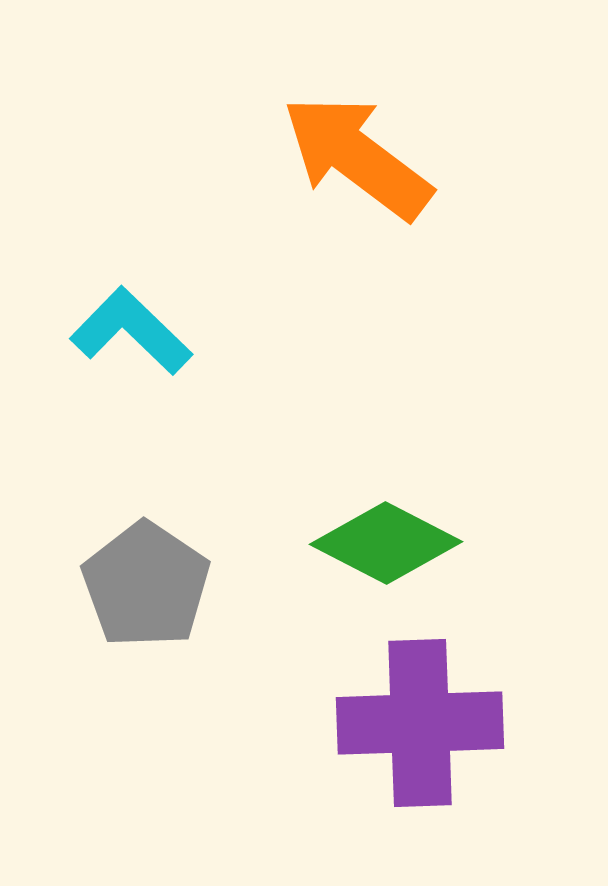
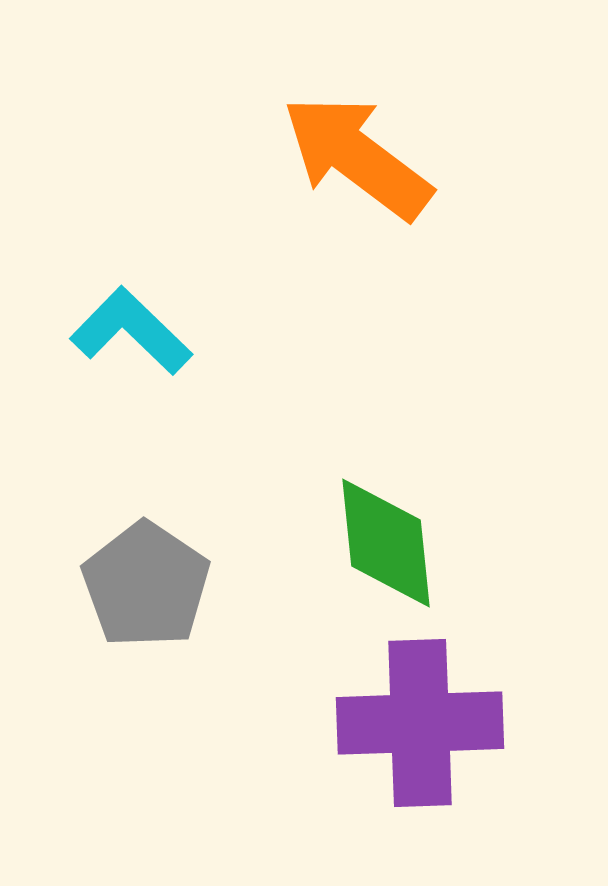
green diamond: rotated 57 degrees clockwise
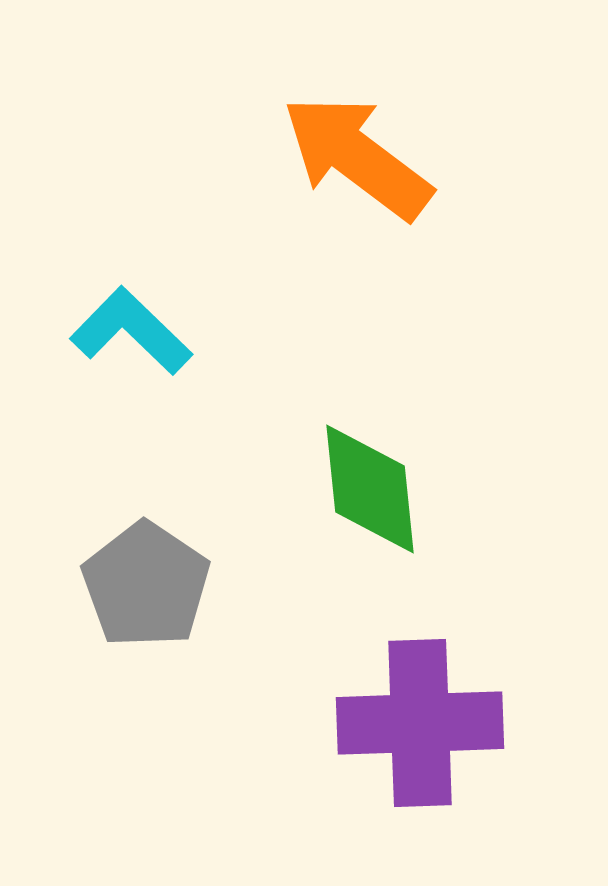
green diamond: moved 16 px left, 54 px up
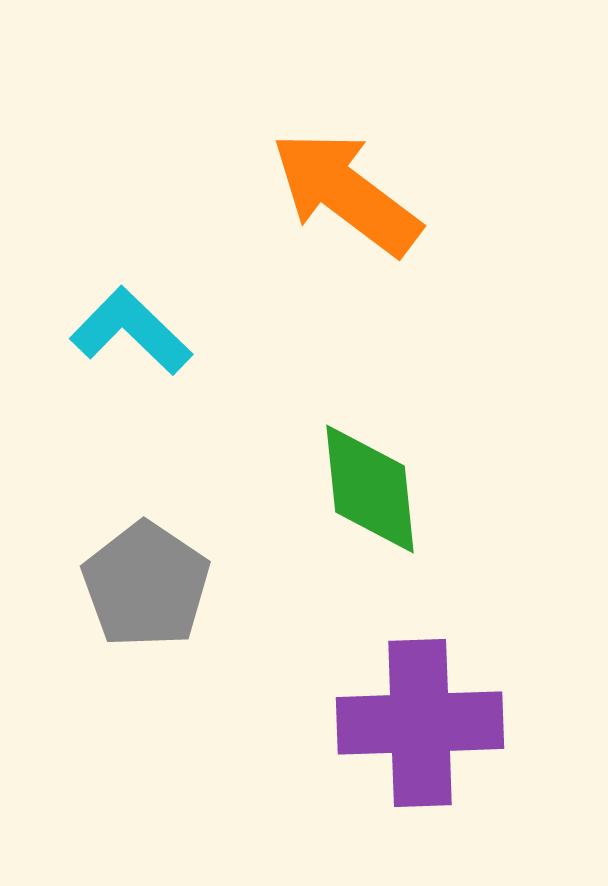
orange arrow: moved 11 px left, 36 px down
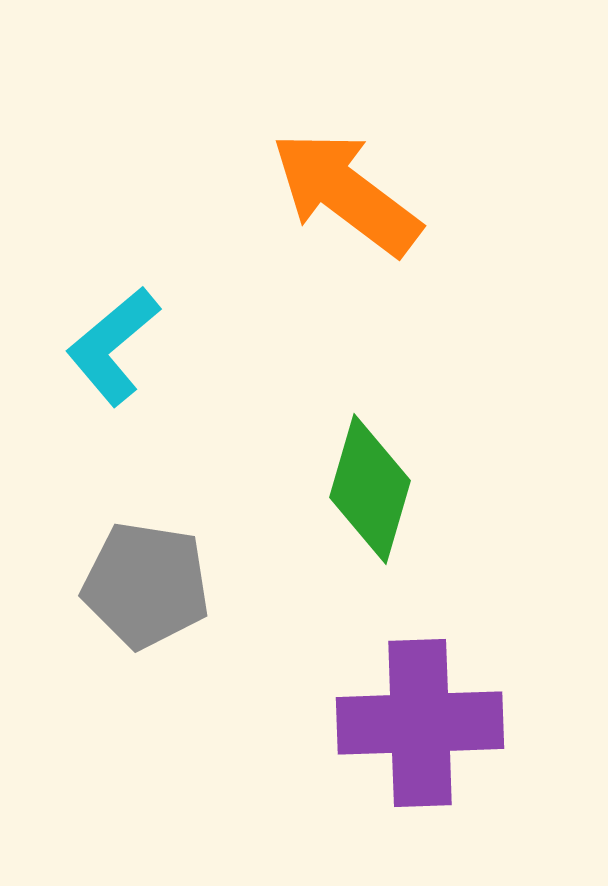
cyan L-shape: moved 18 px left, 15 px down; rotated 84 degrees counterclockwise
green diamond: rotated 22 degrees clockwise
gray pentagon: rotated 25 degrees counterclockwise
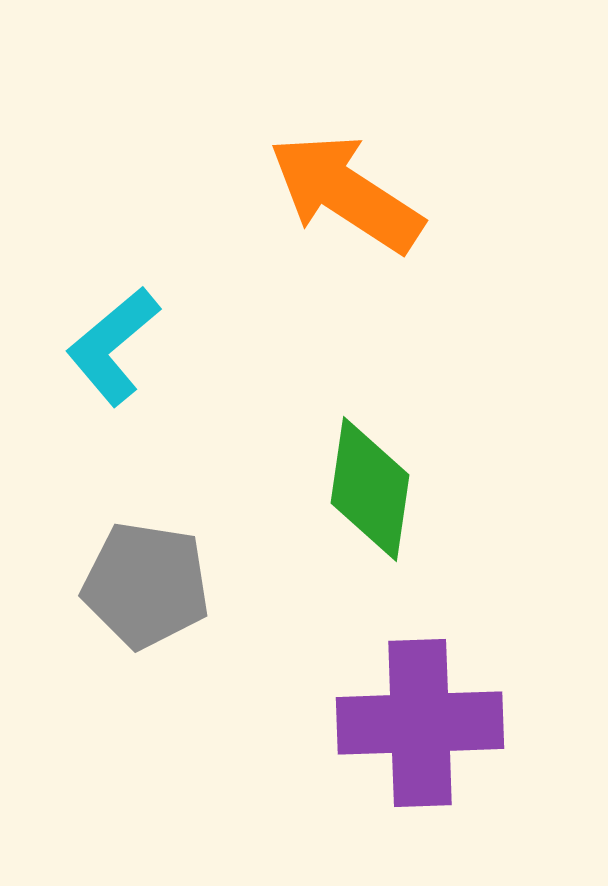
orange arrow: rotated 4 degrees counterclockwise
green diamond: rotated 8 degrees counterclockwise
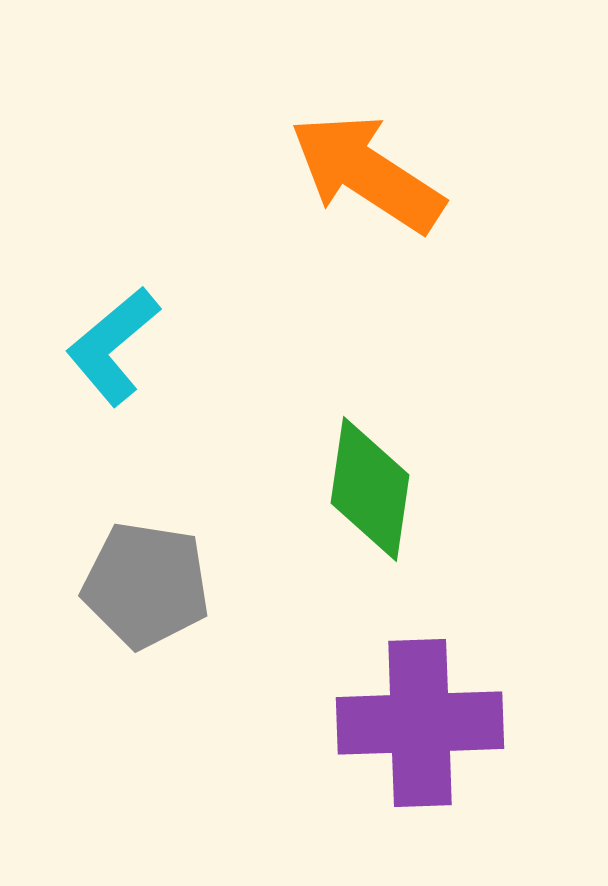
orange arrow: moved 21 px right, 20 px up
